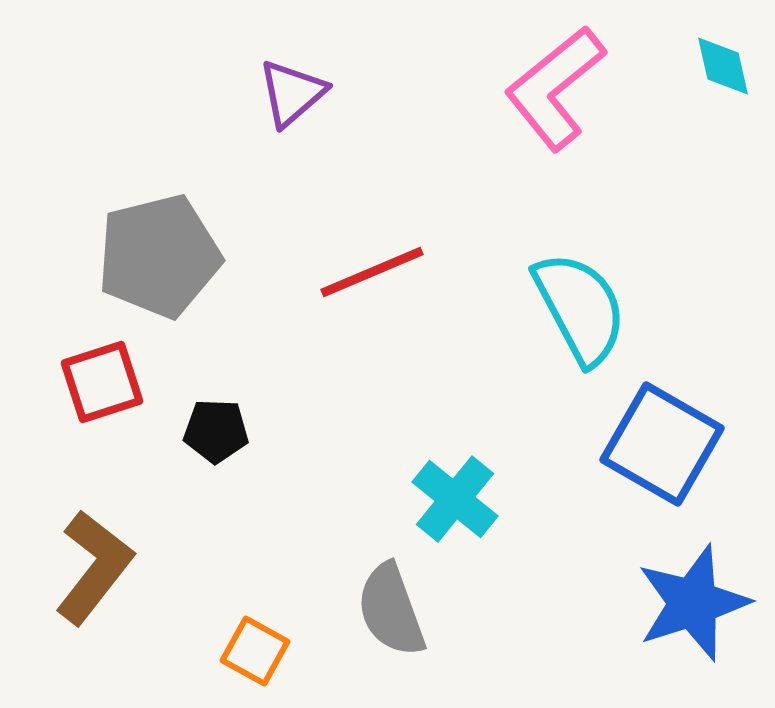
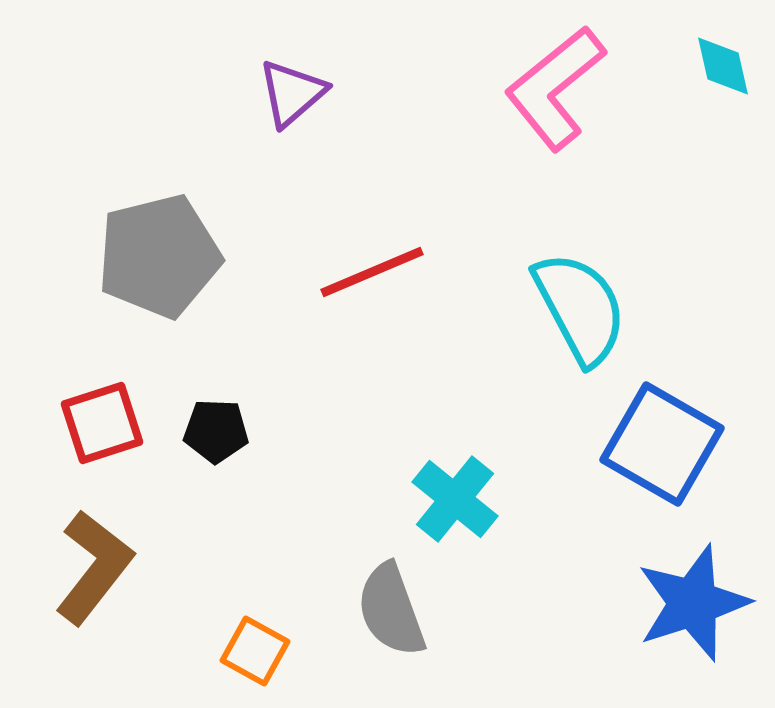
red square: moved 41 px down
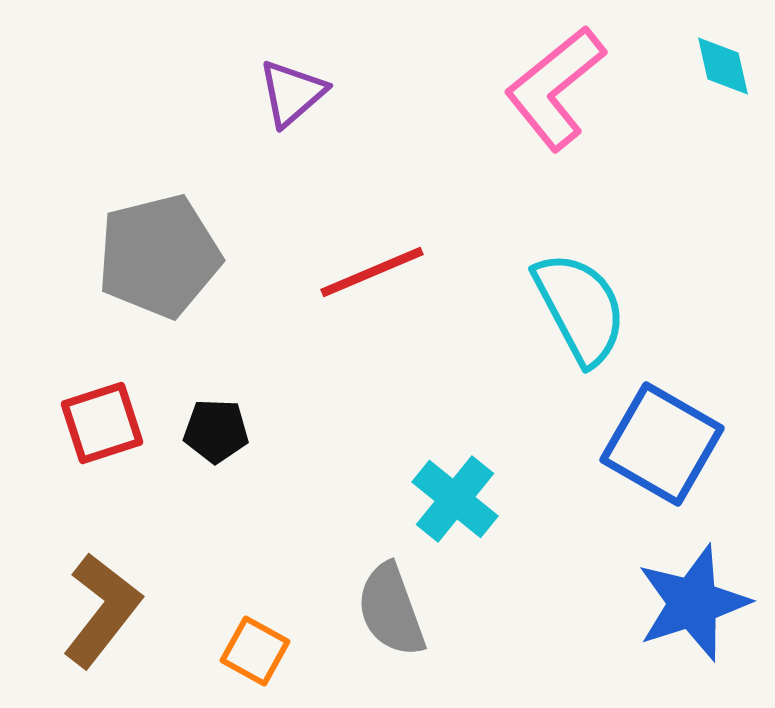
brown L-shape: moved 8 px right, 43 px down
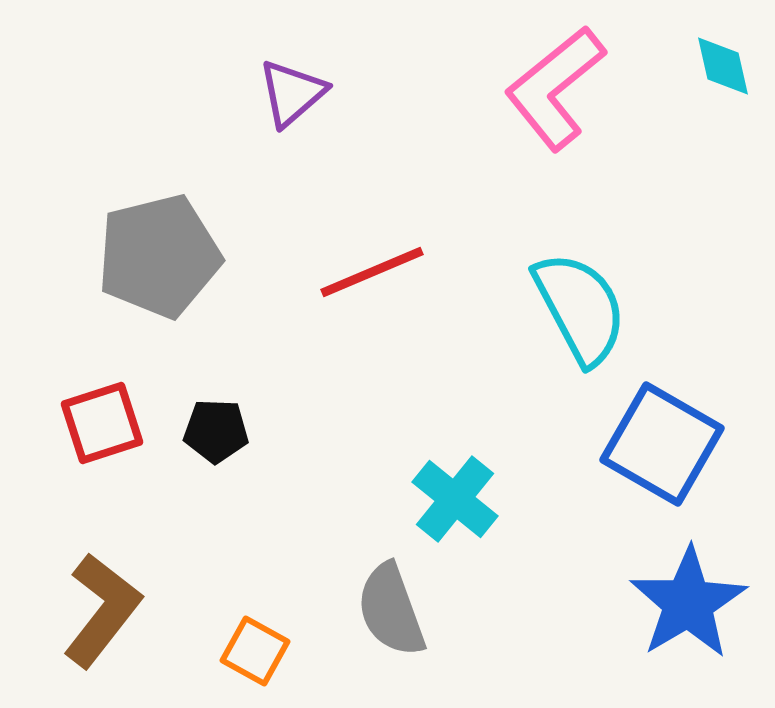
blue star: moved 5 px left; rotated 13 degrees counterclockwise
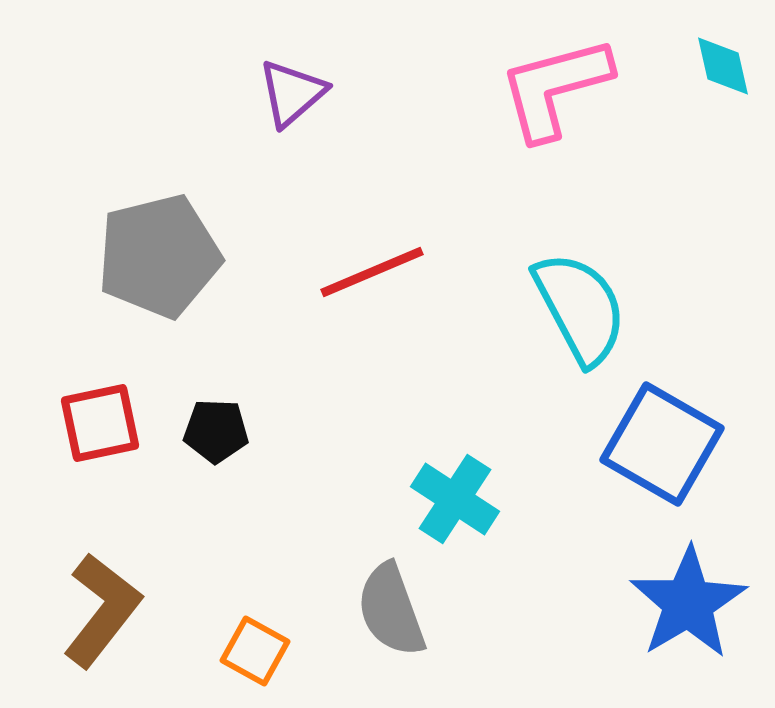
pink L-shape: rotated 24 degrees clockwise
red square: moved 2 px left; rotated 6 degrees clockwise
cyan cross: rotated 6 degrees counterclockwise
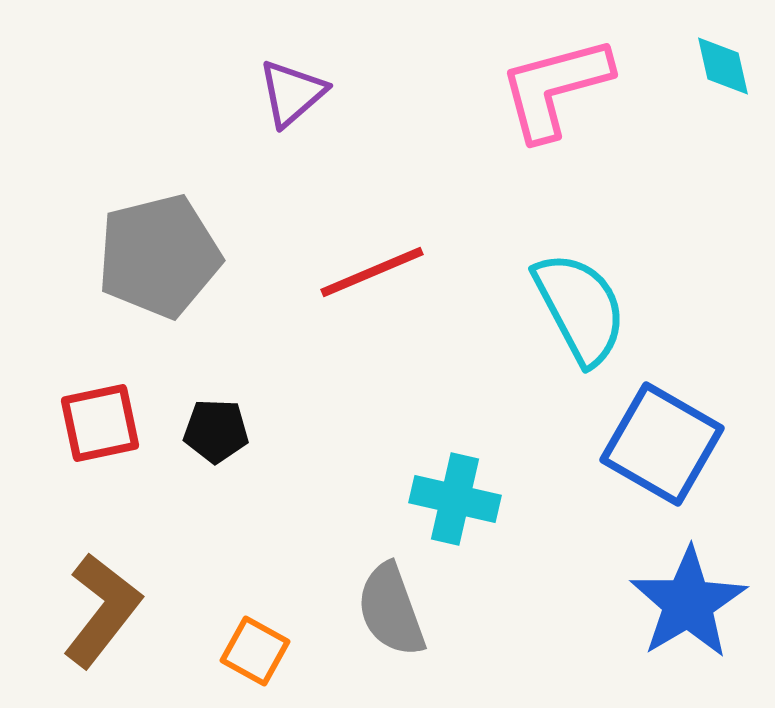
cyan cross: rotated 20 degrees counterclockwise
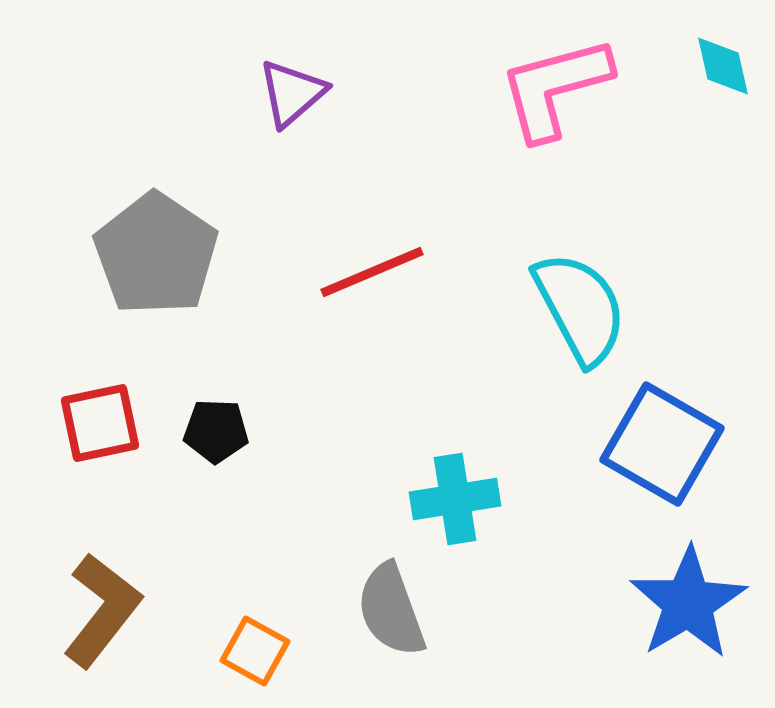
gray pentagon: moved 3 px left, 2 px up; rotated 24 degrees counterclockwise
cyan cross: rotated 22 degrees counterclockwise
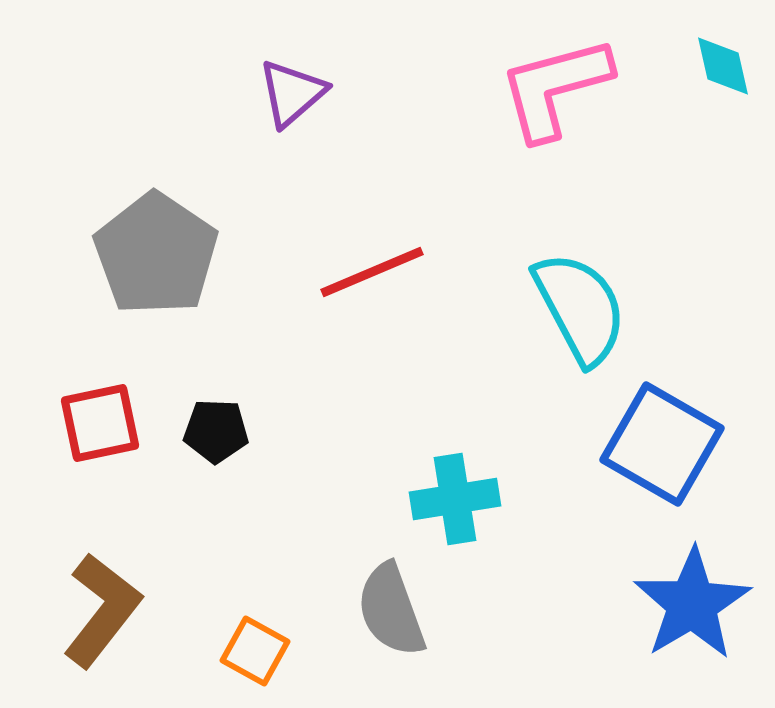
blue star: moved 4 px right, 1 px down
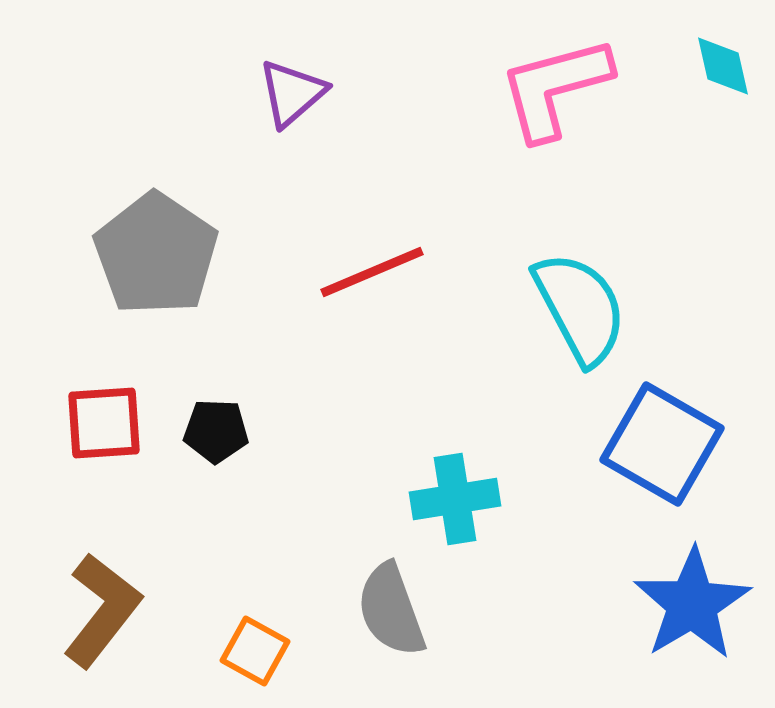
red square: moved 4 px right; rotated 8 degrees clockwise
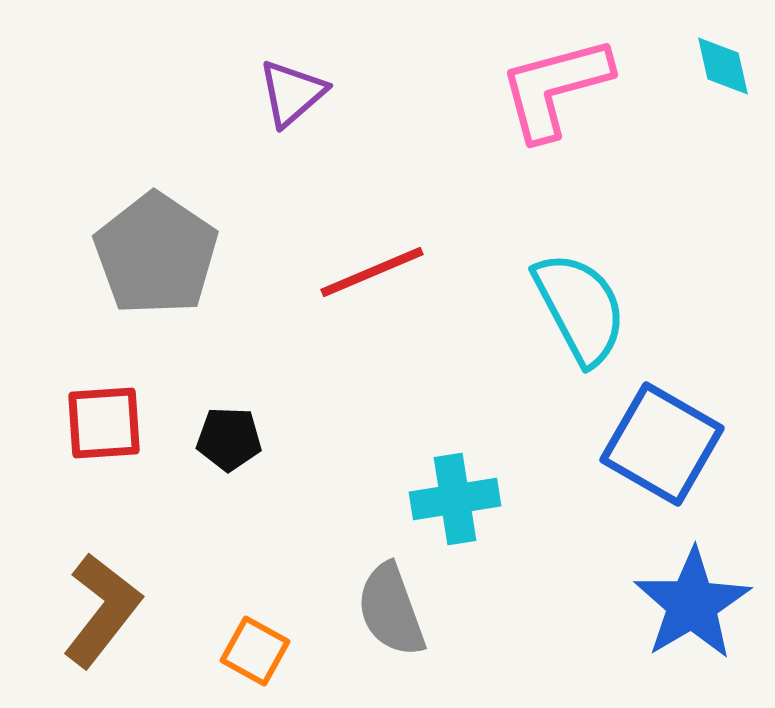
black pentagon: moved 13 px right, 8 px down
